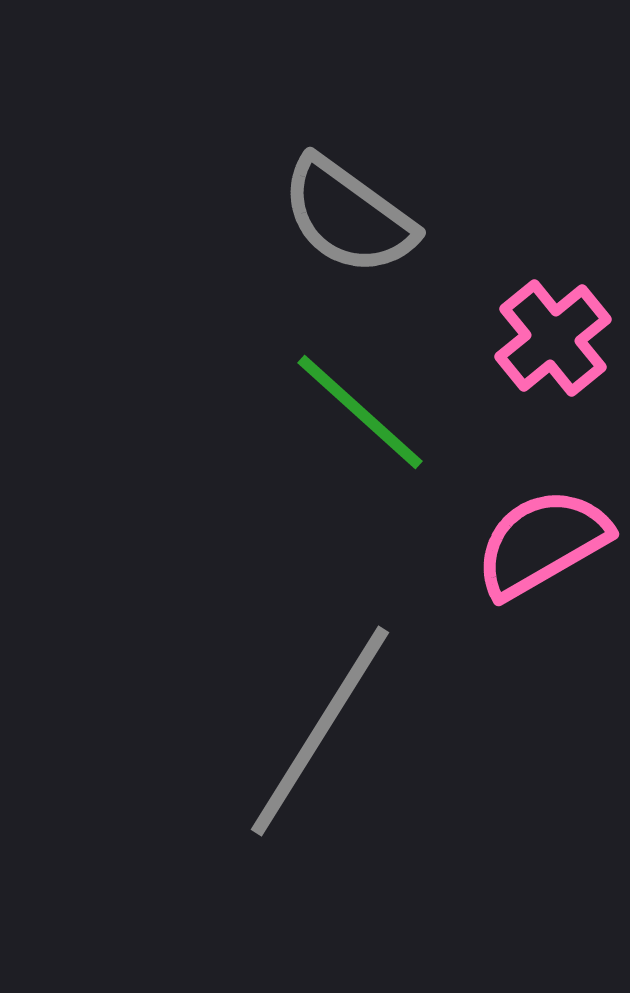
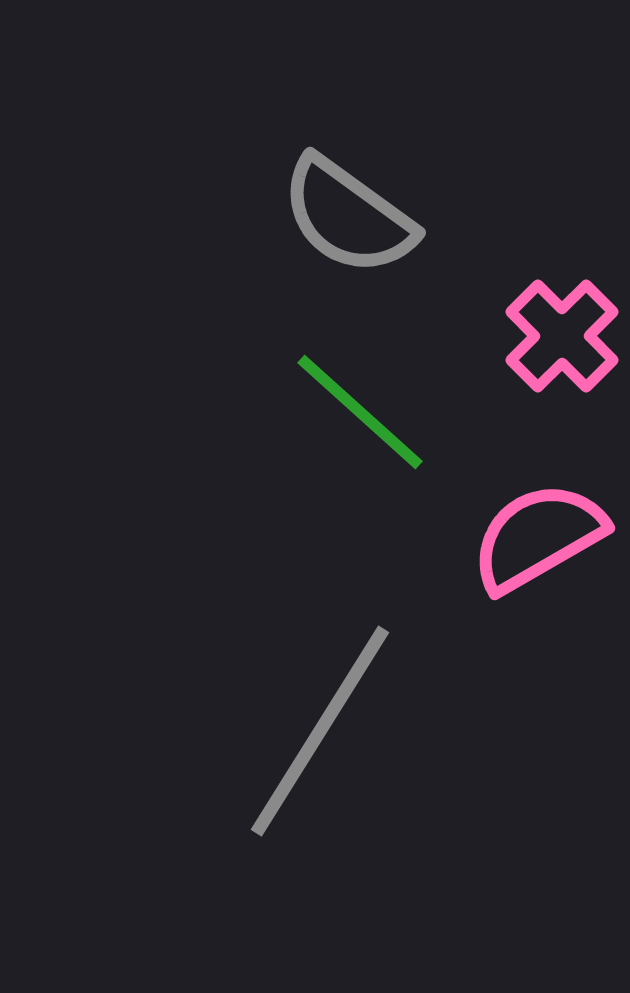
pink cross: moved 9 px right, 2 px up; rotated 6 degrees counterclockwise
pink semicircle: moved 4 px left, 6 px up
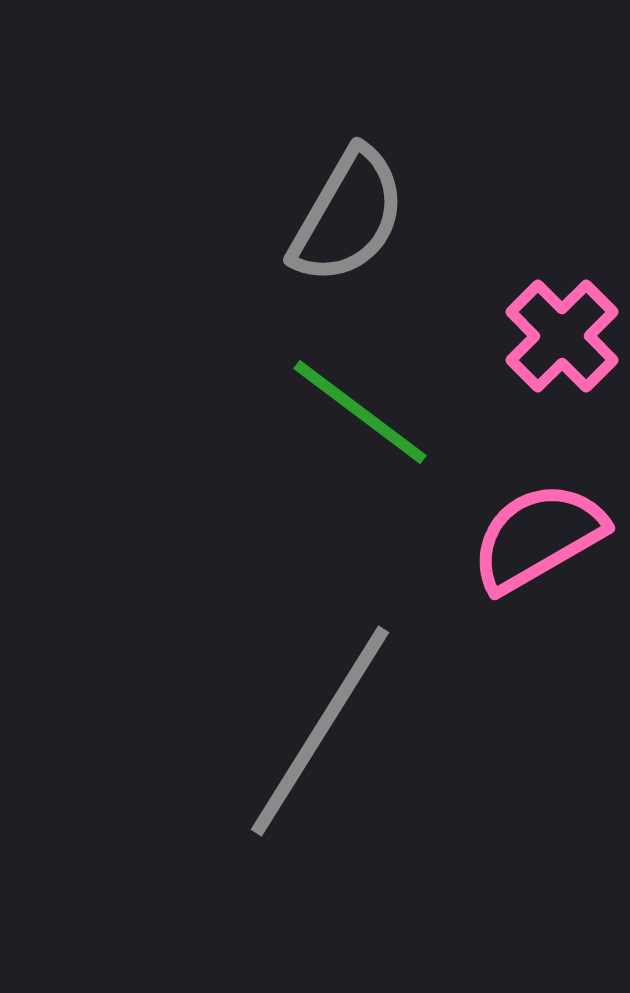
gray semicircle: rotated 96 degrees counterclockwise
green line: rotated 5 degrees counterclockwise
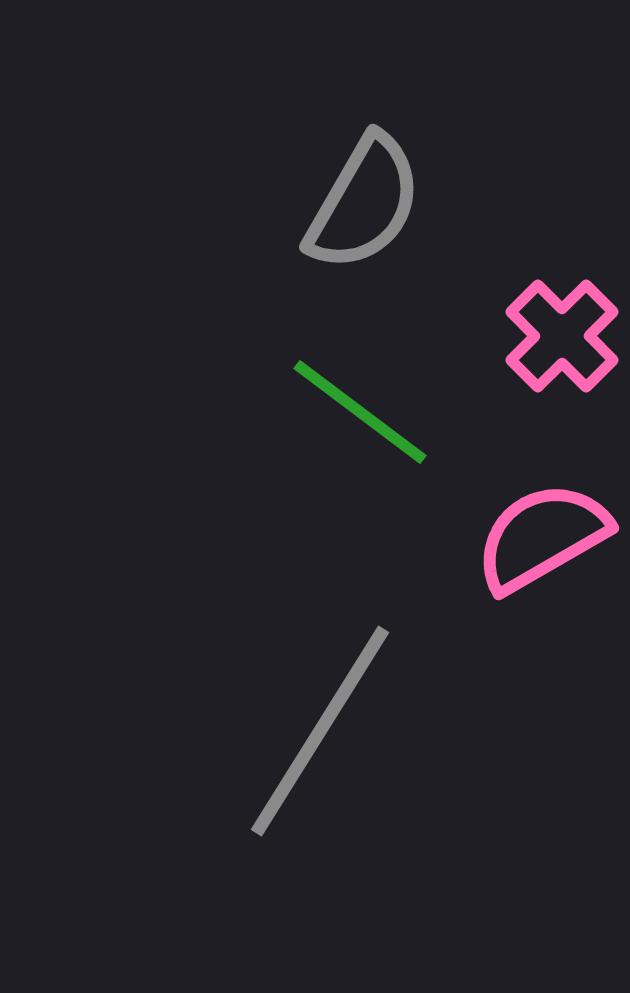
gray semicircle: moved 16 px right, 13 px up
pink semicircle: moved 4 px right
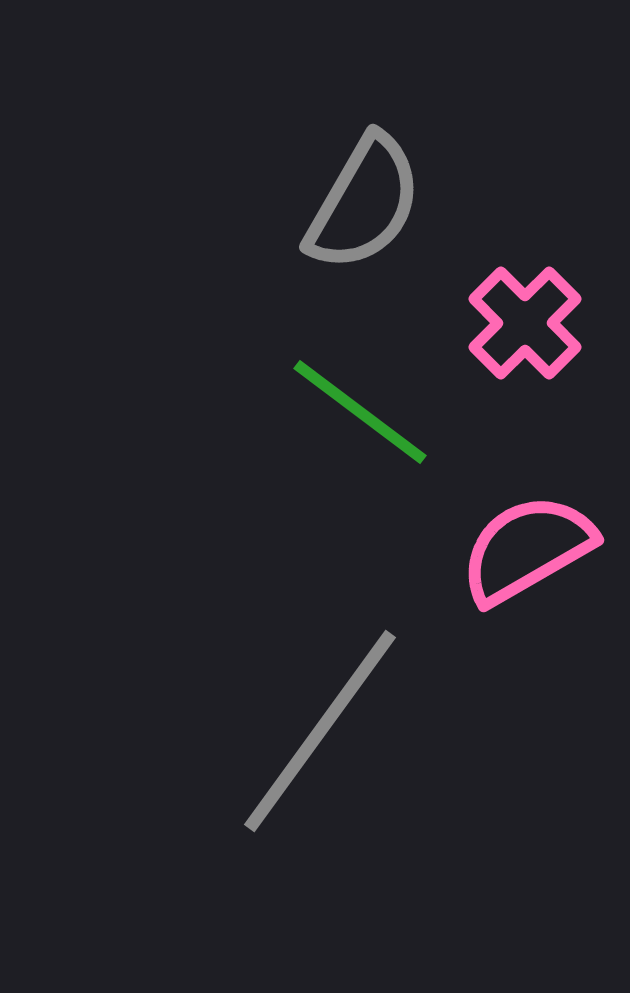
pink cross: moved 37 px left, 13 px up
pink semicircle: moved 15 px left, 12 px down
gray line: rotated 4 degrees clockwise
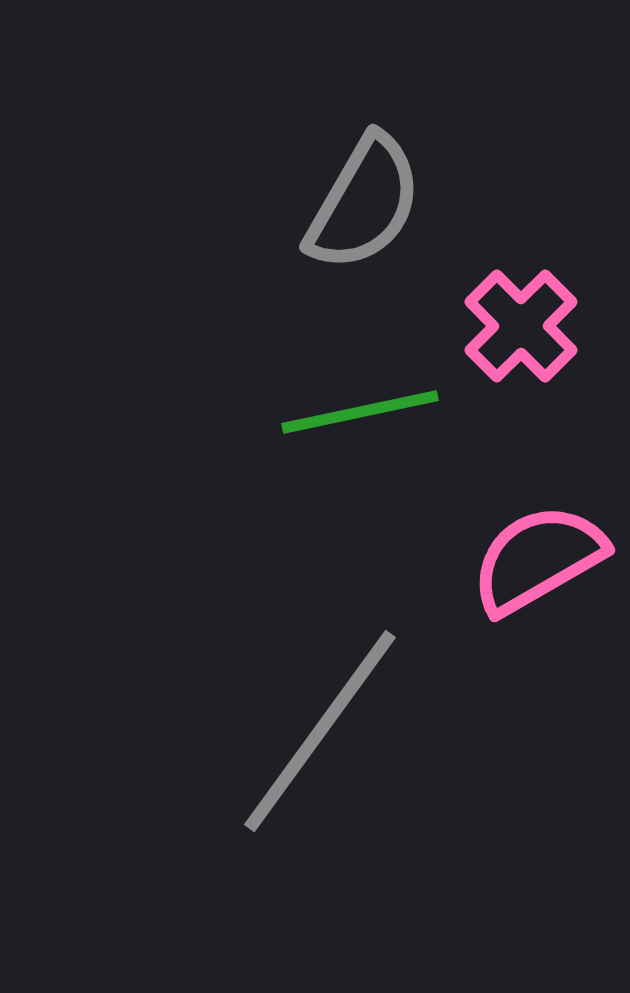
pink cross: moved 4 px left, 3 px down
green line: rotated 49 degrees counterclockwise
pink semicircle: moved 11 px right, 10 px down
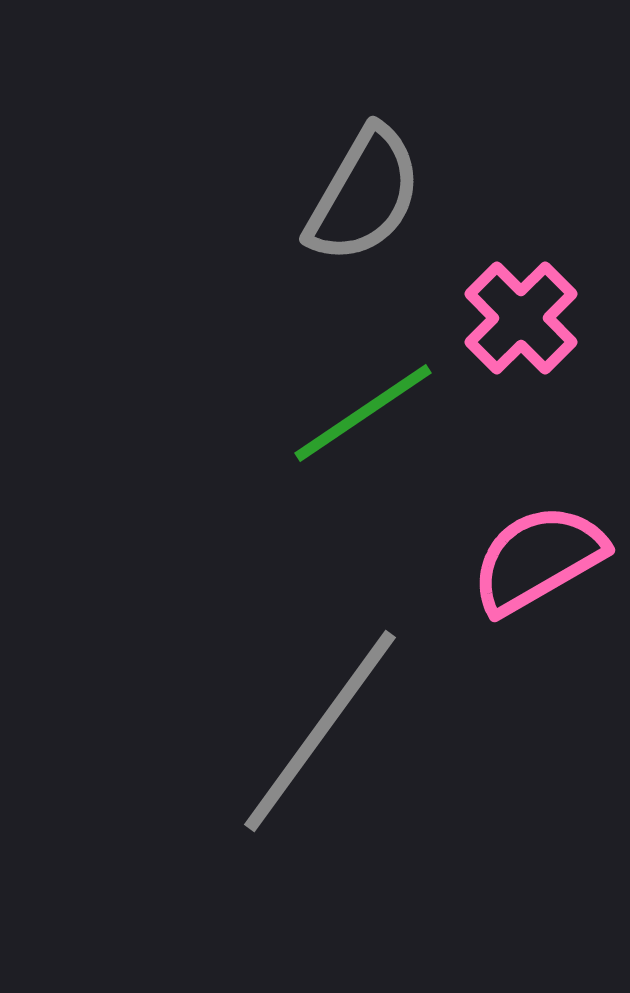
gray semicircle: moved 8 px up
pink cross: moved 8 px up
green line: moved 3 px right, 1 px down; rotated 22 degrees counterclockwise
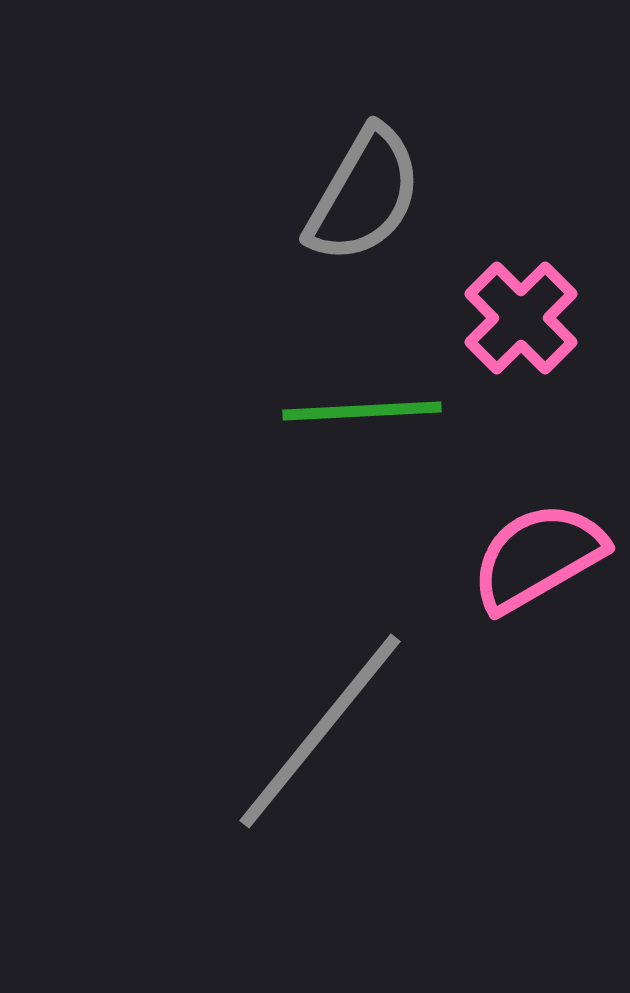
green line: moved 1 px left, 2 px up; rotated 31 degrees clockwise
pink semicircle: moved 2 px up
gray line: rotated 3 degrees clockwise
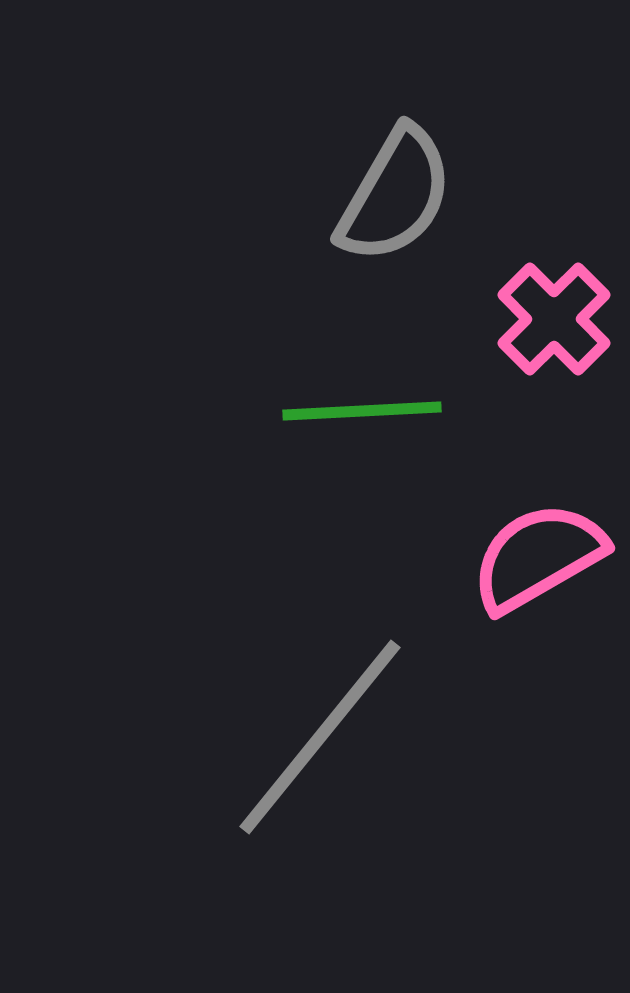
gray semicircle: moved 31 px right
pink cross: moved 33 px right, 1 px down
gray line: moved 6 px down
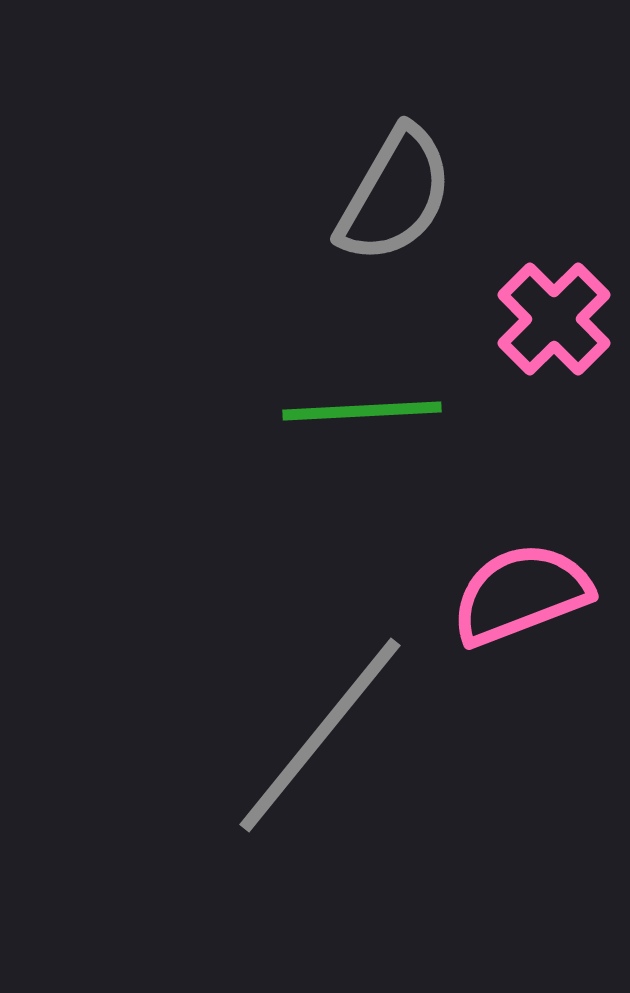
pink semicircle: moved 17 px left, 37 px down; rotated 9 degrees clockwise
gray line: moved 2 px up
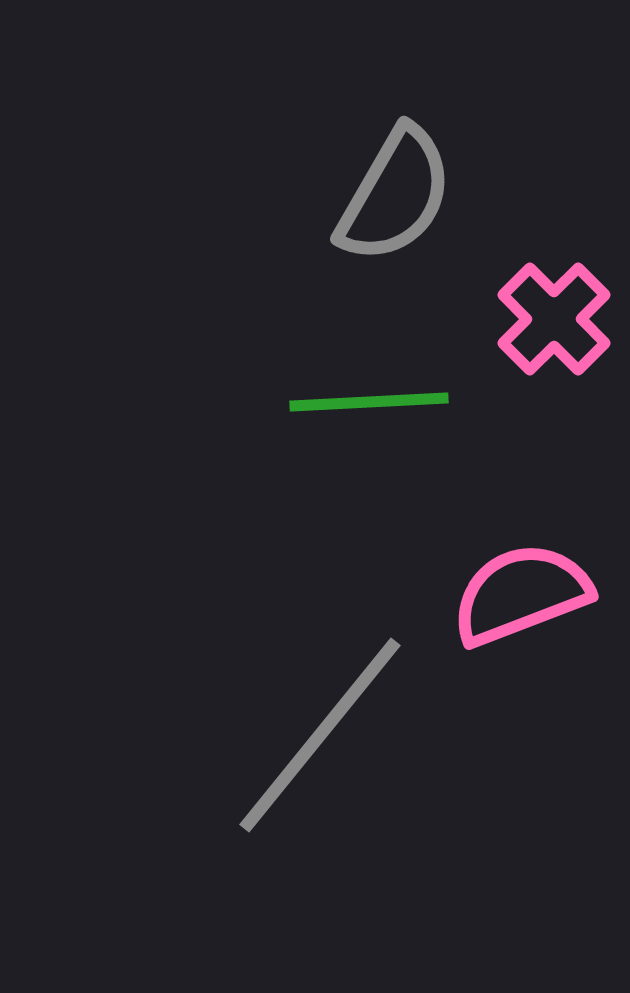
green line: moved 7 px right, 9 px up
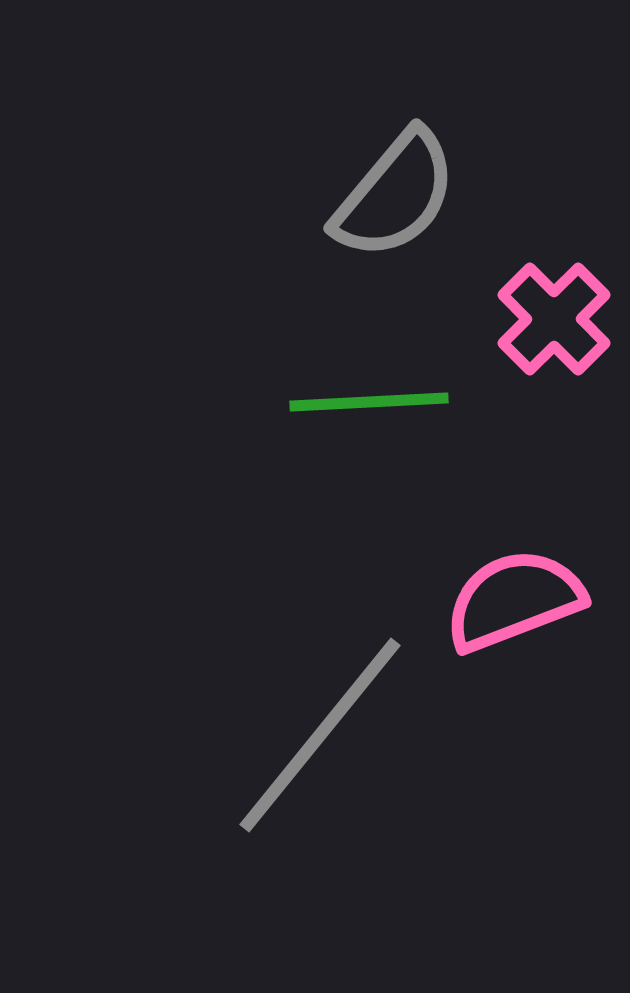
gray semicircle: rotated 10 degrees clockwise
pink semicircle: moved 7 px left, 6 px down
